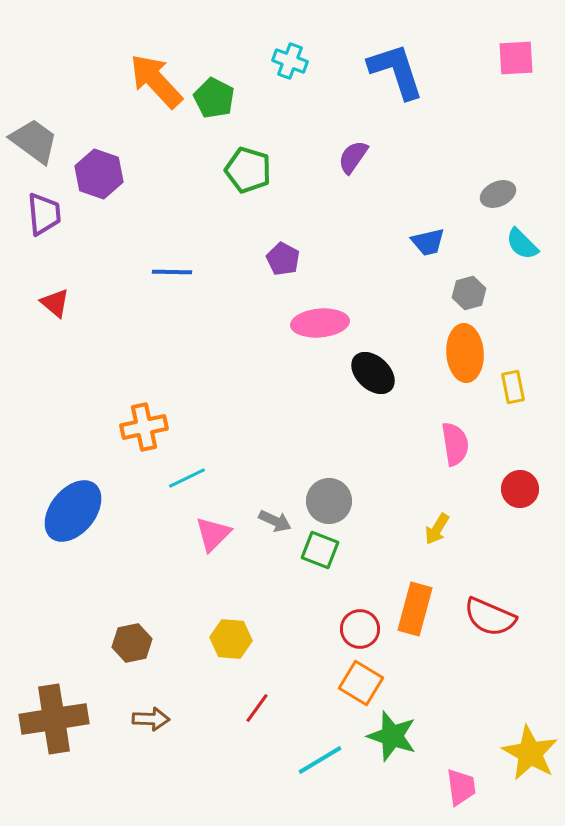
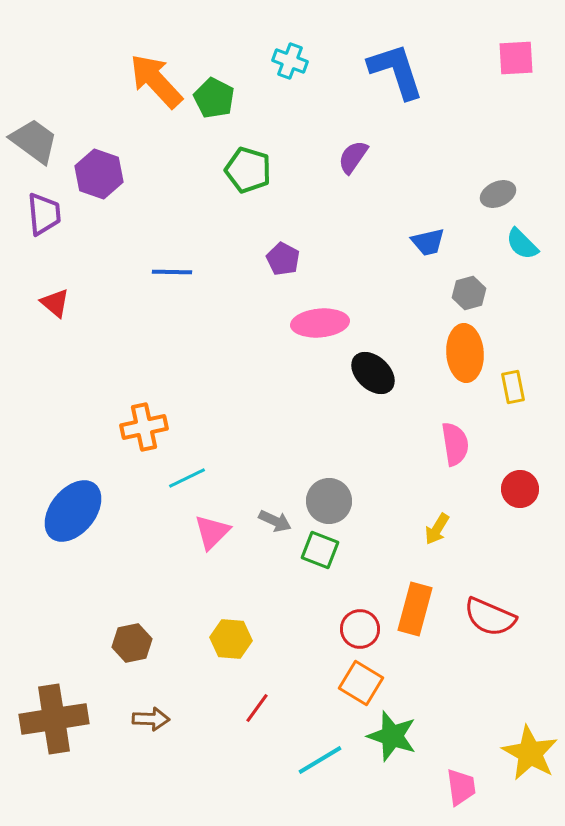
pink triangle at (213, 534): moved 1 px left, 2 px up
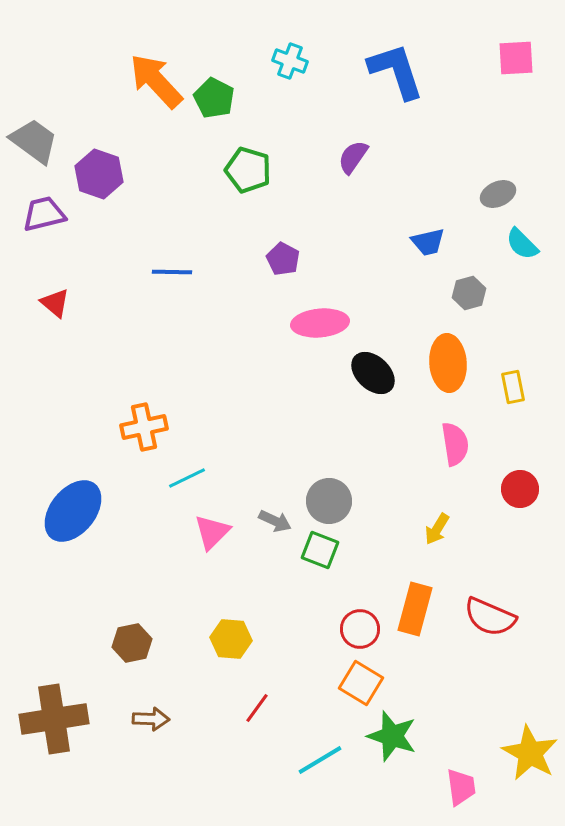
purple trapezoid at (44, 214): rotated 99 degrees counterclockwise
orange ellipse at (465, 353): moved 17 px left, 10 px down
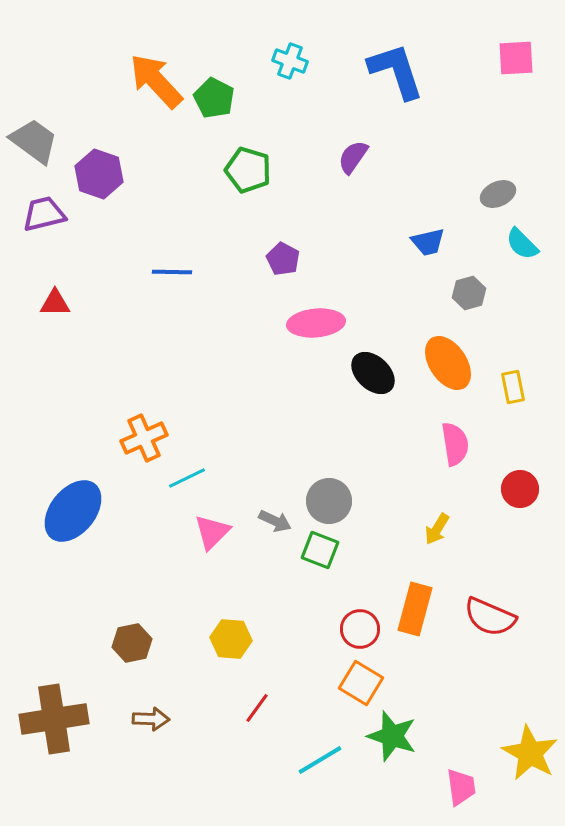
red triangle at (55, 303): rotated 40 degrees counterclockwise
pink ellipse at (320, 323): moved 4 px left
orange ellipse at (448, 363): rotated 30 degrees counterclockwise
orange cross at (144, 427): moved 11 px down; rotated 12 degrees counterclockwise
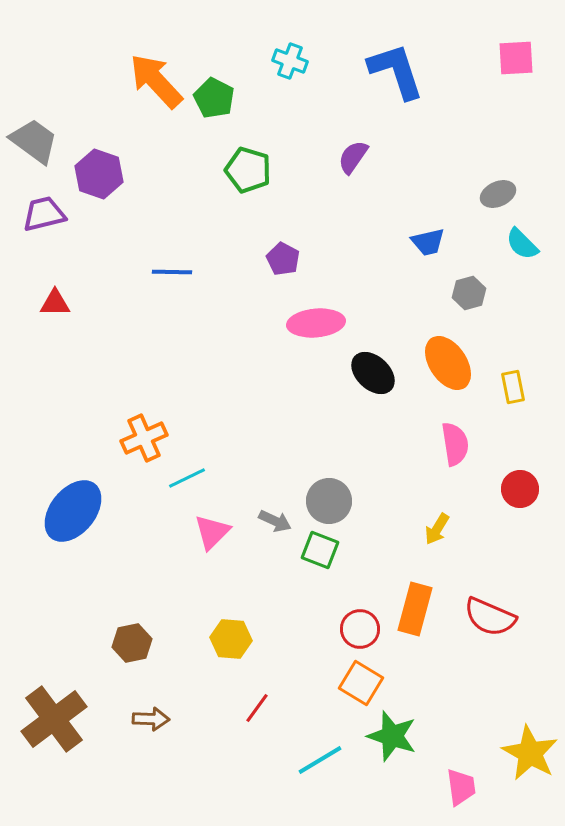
brown cross at (54, 719): rotated 28 degrees counterclockwise
